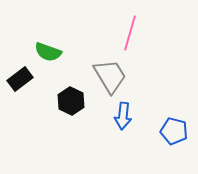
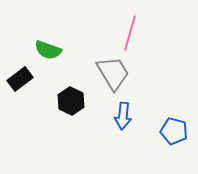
green semicircle: moved 2 px up
gray trapezoid: moved 3 px right, 3 px up
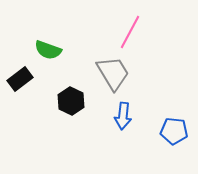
pink line: moved 1 px up; rotated 12 degrees clockwise
blue pentagon: rotated 8 degrees counterclockwise
